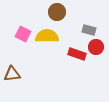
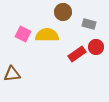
brown circle: moved 6 px right
gray rectangle: moved 6 px up
yellow semicircle: moved 1 px up
red rectangle: rotated 54 degrees counterclockwise
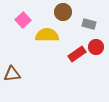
pink square: moved 14 px up; rotated 21 degrees clockwise
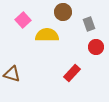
gray rectangle: rotated 56 degrees clockwise
red rectangle: moved 5 px left, 19 px down; rotated 12 degrees counterclockwise
brown triangle: rotated 24 degrees clockwise
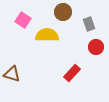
pink square: rotated 14 degrees counterclockwise
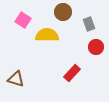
brown triangle: moved 4 px right, 5 px down
